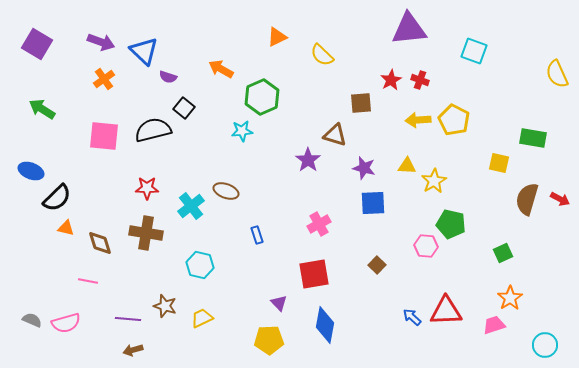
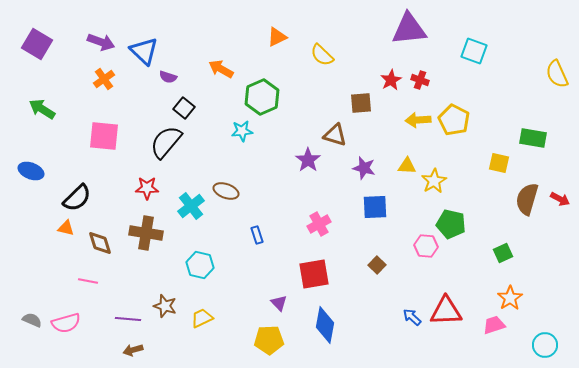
black semicircle at (153, 130): moved 13 px right, 12 px down; rotated 36 degrees counterclockwise
black semicircle at (57, 198): moved 20 px right
blue square at (373, 203): moved 2 px right, 4 px down
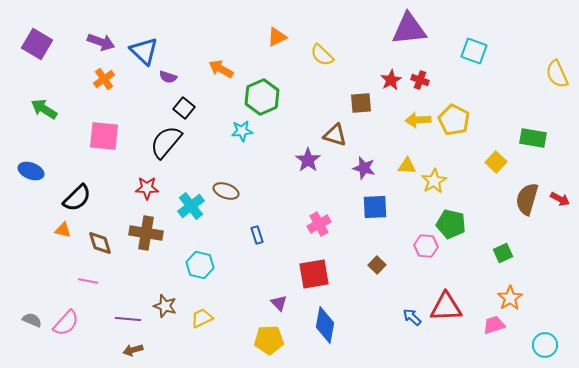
green arrow at (42, 109): moved 2 px right
yellow square at (499, 163): moved 3 px left, 1 px up; rotated 30 degrees clockwise
orange triangle at (66, 228): moved 3 px left, 2 px down
red triangle at (446, 311): moved 4 px up
pink semicircle at (66, 323): rotated 32 degrees counterclockwise
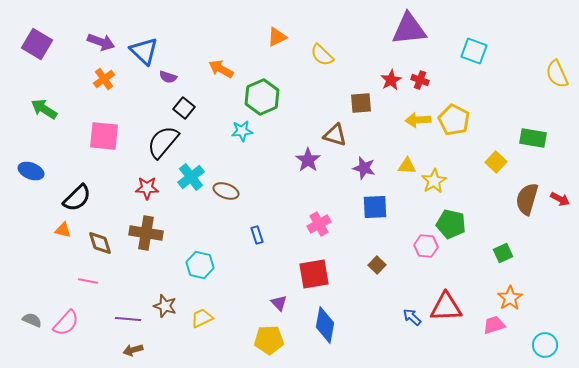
black semicircle at (166, 142): moved 3 px left
cyan cross at (191, 206): moved 29 px up
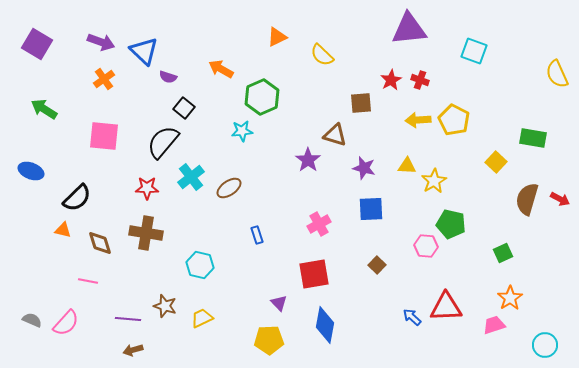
brown ellipse at (226, 191): moved 3 px right, 3 px up; rotated 55 degrees counterclockwise
blue square at (375, 207): moved 4 px left, 2 px down
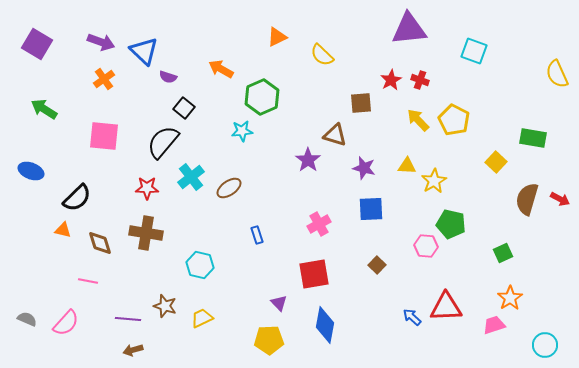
yellow arrow at (418, 120): rotated 50 degrees clockwise
gray semicircle at (32, 320): moved 5 px left, 1 px up
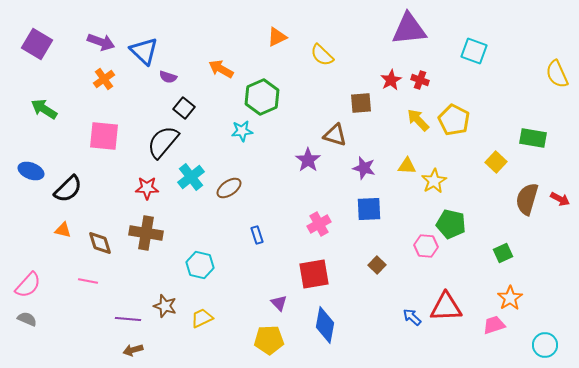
black semicircle at (77, 198): moved 9 px left, 9 px up
blue square at (371, 209): moved 2 px left
pink semicircle at (66, 323): moved 38 px left, 38 px up
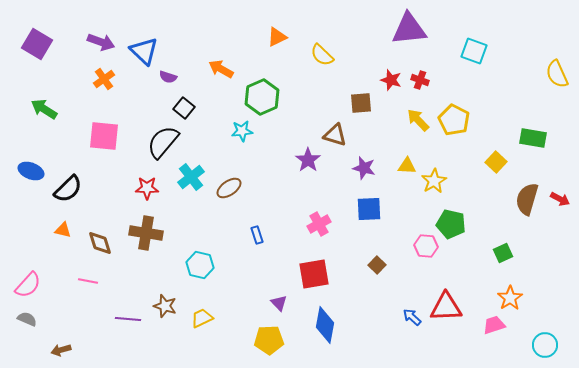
red star at (391, 80): rotated 25 degrees counterclockwise
brown arrow at (133, 350): moved 72 px left
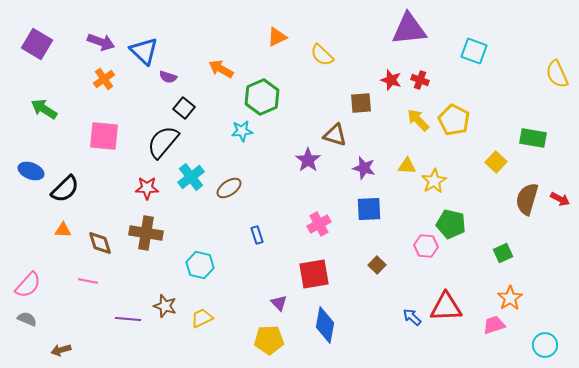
black semicircle at (68, 189): moved 3 px left
orange triangle at (63, 230): rotated 12 degrees counterclockwise
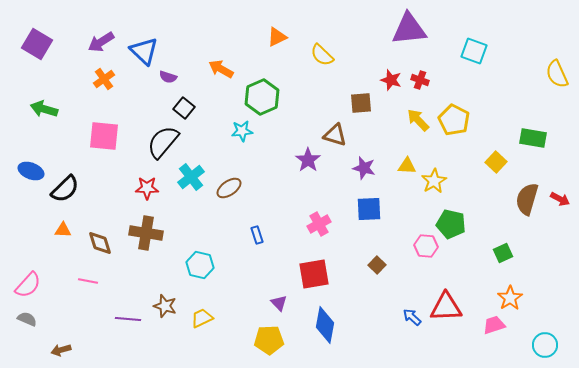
purple arrow at (101, 42): rotated 128 degrees clockwise
green arrow at (44, 109): rotated 16 degrees counterclockwise
